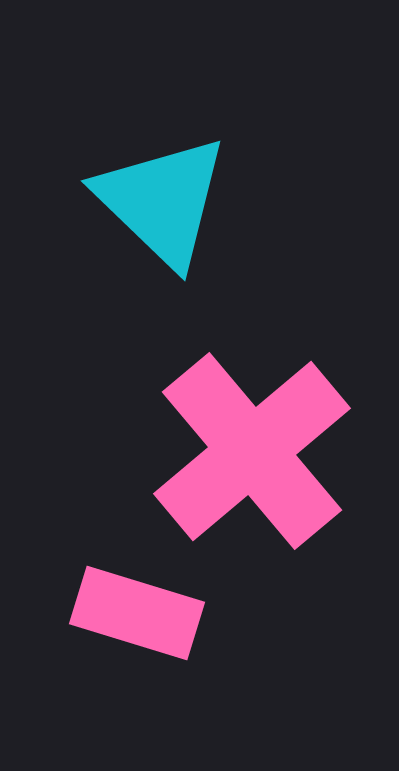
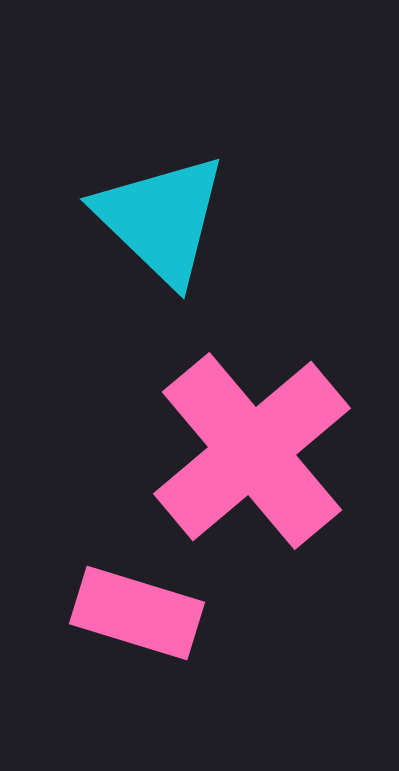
cyan triangle: moved 1 px left, 18 px down
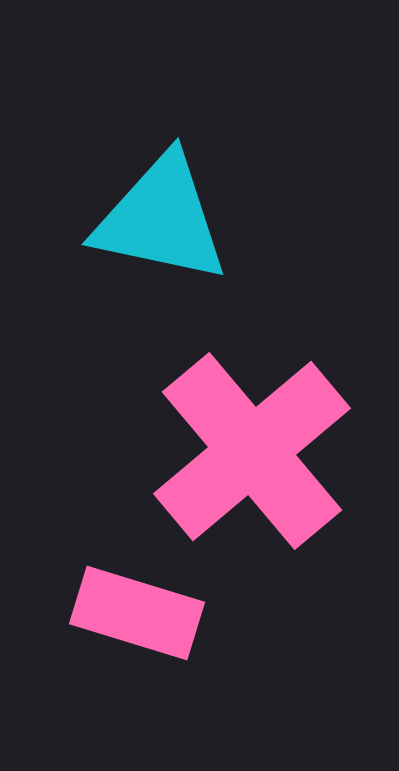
cyan triangle: rotated 32 degrees counterclockwise
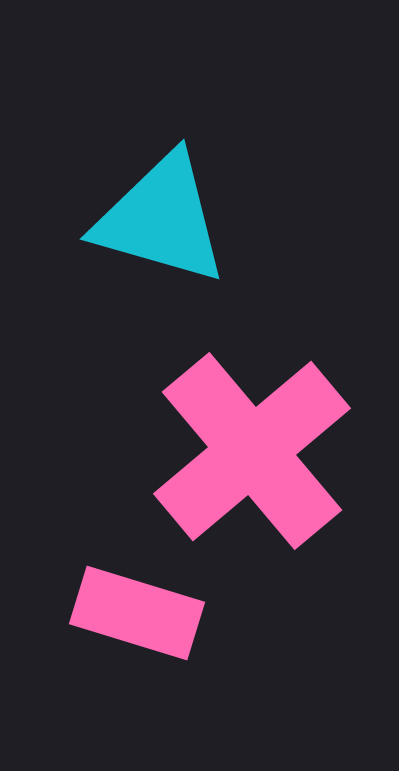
cyan triangle: rotated 4 degrees clockwise
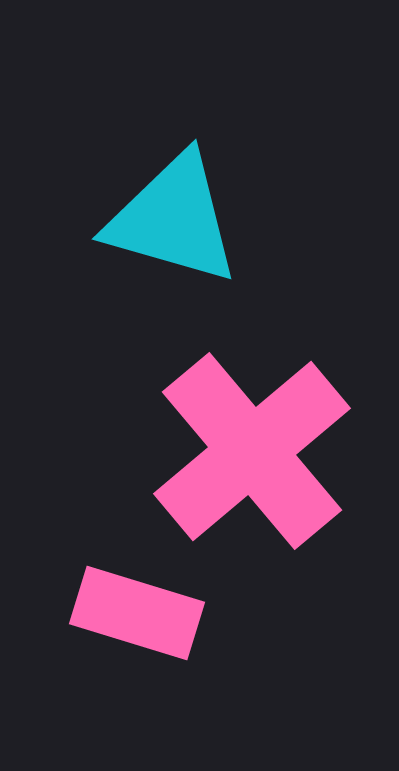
cyan triangle: moved 12 px right
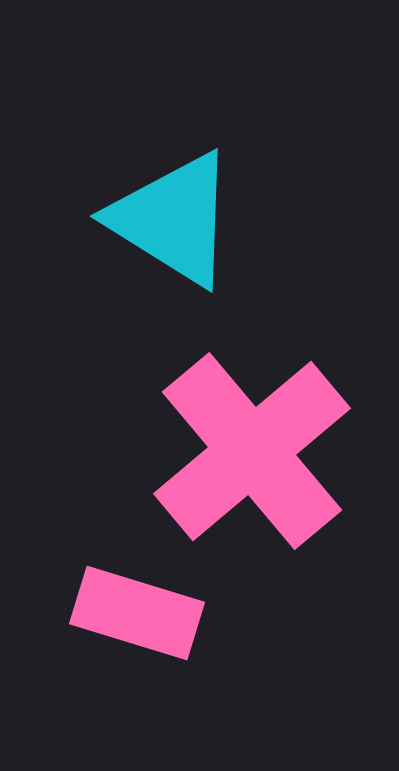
cyan triangle: rotated 16 degrees clockwise
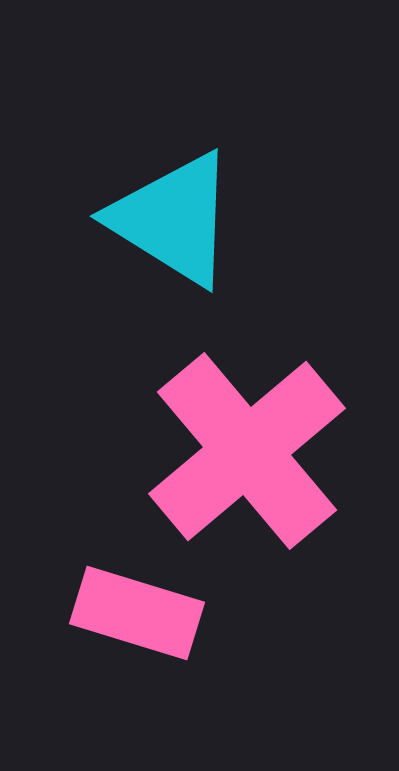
pink cross: moved 5 px left
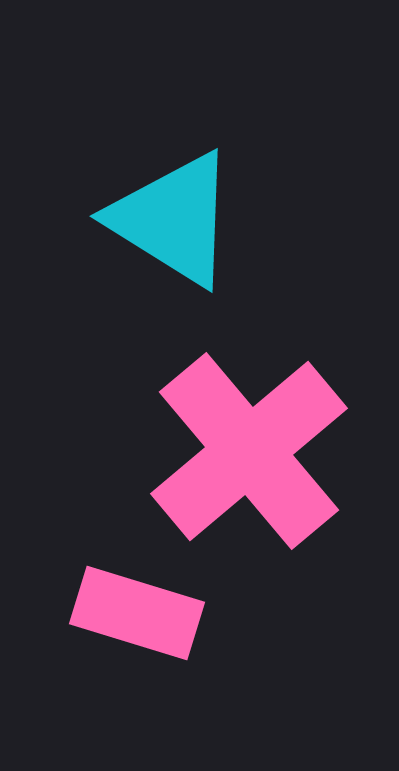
pink cross: moved 2 px right
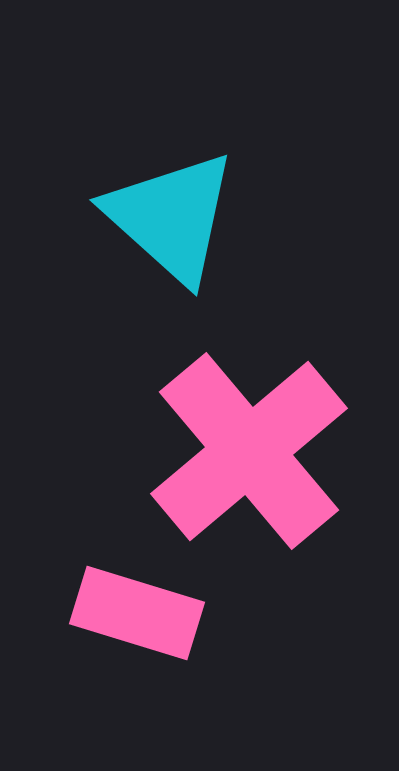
cyan triangle: moved 2 px left, 2 px up; rotated 10 degrees clockwise
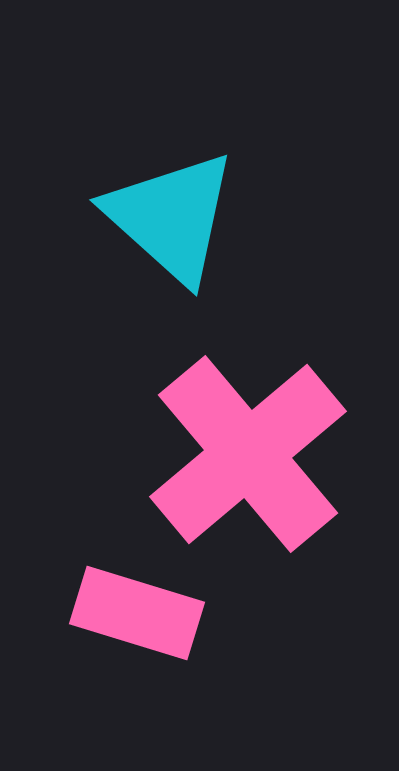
pink cross: moved 1 px left, 3 px down
